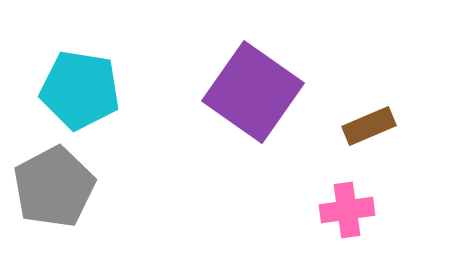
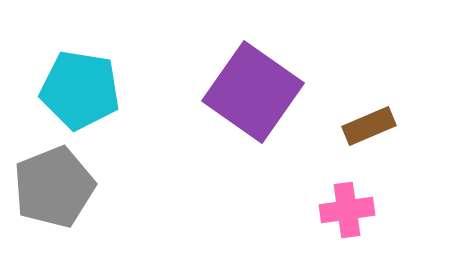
gray pentagon: rotated 6 degrees clockwise
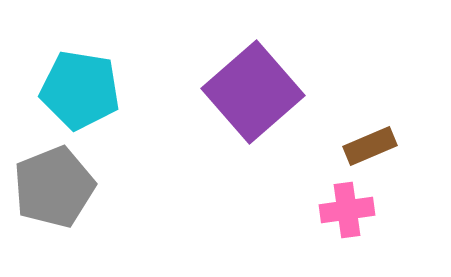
purple square: rotated 14 degrees clockwise
brown rectangle: moved 1 px right, 20 px down
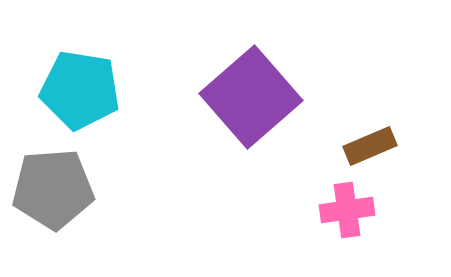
purple square: moved 2 px left, 5 px down
gray pentagon: moved 1 px left, 2 px down; rotated 18 degrees clockwise
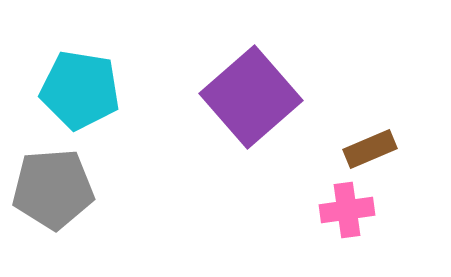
brown rectangle: moved 3 px down
